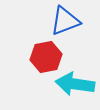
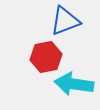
cyan arrow: moved 1 px left
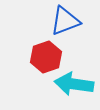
red hexagon: rotated 8 degrees counterclockwise
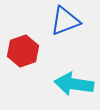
red hexagon: moved 23 px left, 6 px up
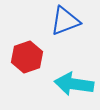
red hexagon: moved 4 px right, 6 px down
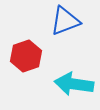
red hexagon: moved 1 px left, 1 px up
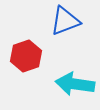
cyan arrow: moved 1 px right
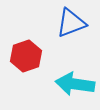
blue triangle: moved 6 px right, 2 px down
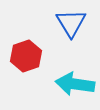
blue triangle: rotated 40 degrees counterclockwise
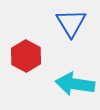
red hexagon: rotated 12 degrees counterclockwise
